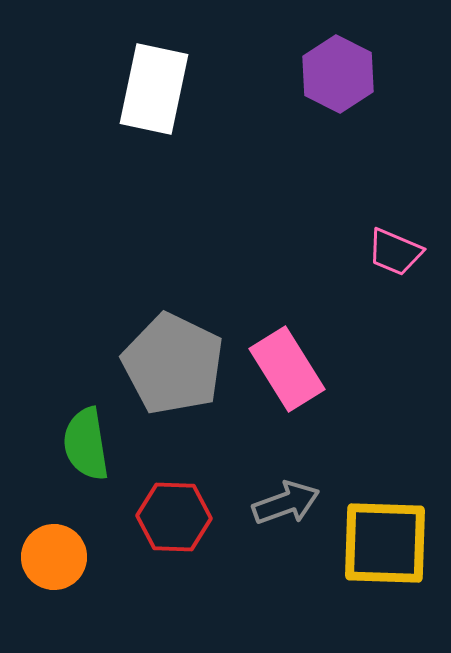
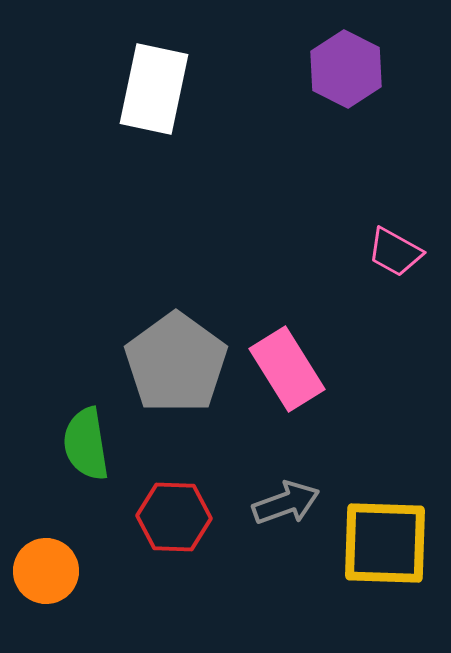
purple hexagon: moved 8 px right, 5 px up
pink trapezoid: rotated 6 degrees clockwise
gray pentagon: moved 3 px right, 1 px up; rotated 10 degrees clockwise
orange circle: moved 8 px left, 14 px down
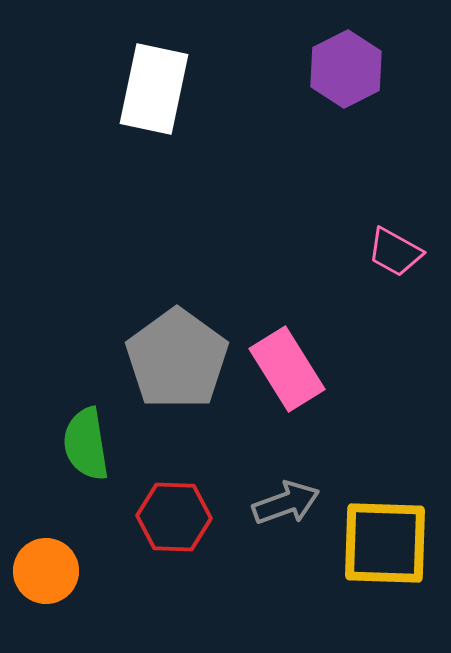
purple hexagon: rotated 6 degrees clockwise
gray pentagon: moved 1 px right, 4 px up
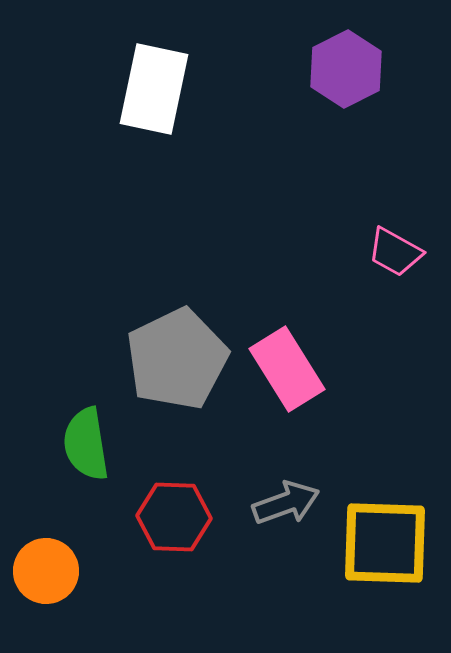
gray pentagon: rotated 10 degrees clockwise
